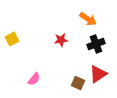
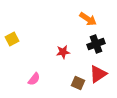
red star: moved 2 px right, 12 px down
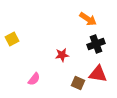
red star: moved 1 px left, 3 px down
red triangle: rotated 42 degrees clockwise
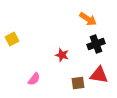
red star: rotated 24 degrees clockwise
red triangle: moved 1 px right, 1 px down
brown square: rotated 32 degrees counterclockwise
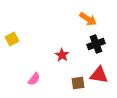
red star: rotated 16 degrees clockwise
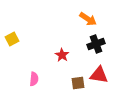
pink semicircle: rotated 32 degrees counterclockwise
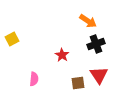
orange arrow: moved 2 px down
red triangle: rotated 48 degrees clockwise
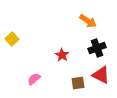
yellow square: rotated 16 degrees counterclockwise
black cross: moved 1 px right, 4 px down
red triangle: moved 2 px right; rotated 30 degrees counterclockwise
pink semicircle: rotated 136 degrees counterclockwise
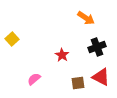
orange arrow: moved 2 px left, 3 px up
black cross: moved 1 px up
red triangle: moved 2 px down
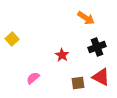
pink semicircle: moved 1 px left, 1 px up
